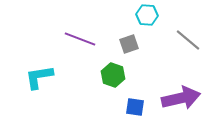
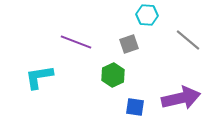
purple line: moved 4 px left, 3 px down
green hexagon: rotated 15 degrees clockwise
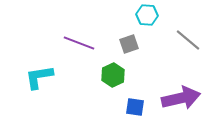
purple line: moved 3 px right, 1 px down
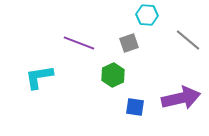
gray square: moved 1 px up
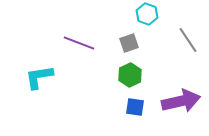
cyan hexagon: moved 1 px up; rotated 15 degrees clockwise
gray line: rotated 16 degrees clockwise
green hexagon: moved 17 px right
purple arrow: moved 3 px down
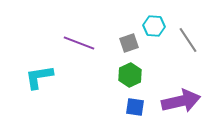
cyan hexagon: moved 7 px right, 12 px down; rotated 15 degrees counterclockwise
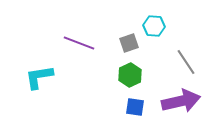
gray line: moved 2 px left, 22 px down
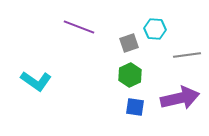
cyan hexagon: moved 1 px right, 3 px down
purple line: moved 16 px up
gray line: moved 1 px right, 7 px up; rotated 64 degrees counterclockwise
cyan L-shape: moved 3 px left, 4 px down; rotated 136 degrees counterclockwise
purple arrow: moved 1 px left, 3 px up
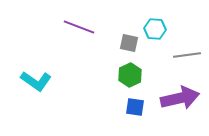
gray square: rotated 30 degrees clockwise
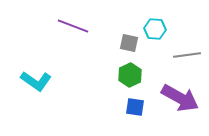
purple line: moved 6 px left, 1 px up
purple arrow: rotated 42 degrees clockwise
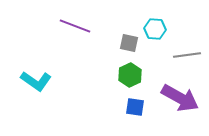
purple line: moved 2 px right
